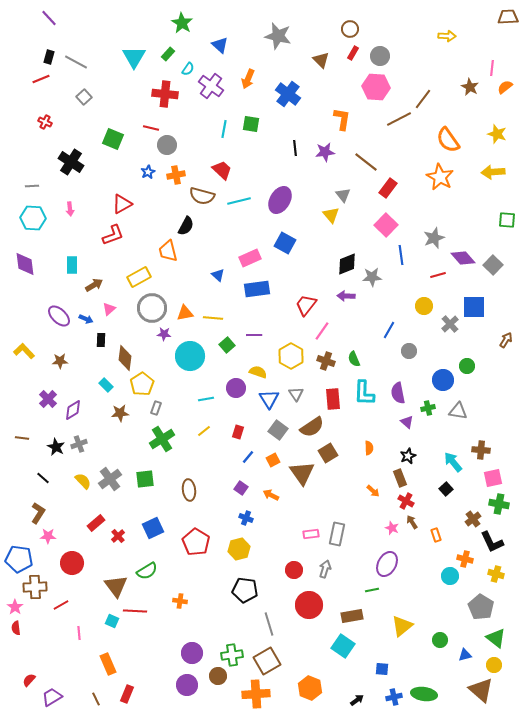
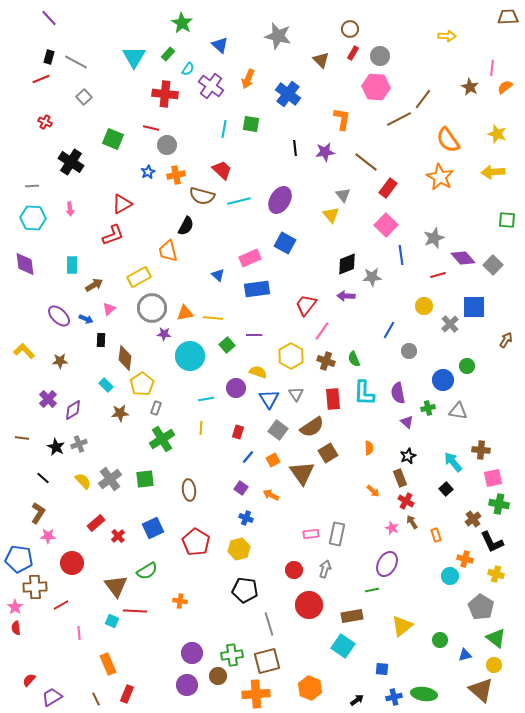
yellow line at (204, 431): moved 3 px left, 3 px up; rotated 48 degrees counterclockwise
brown square at (267, 661): rotated 16 degrees clockwise
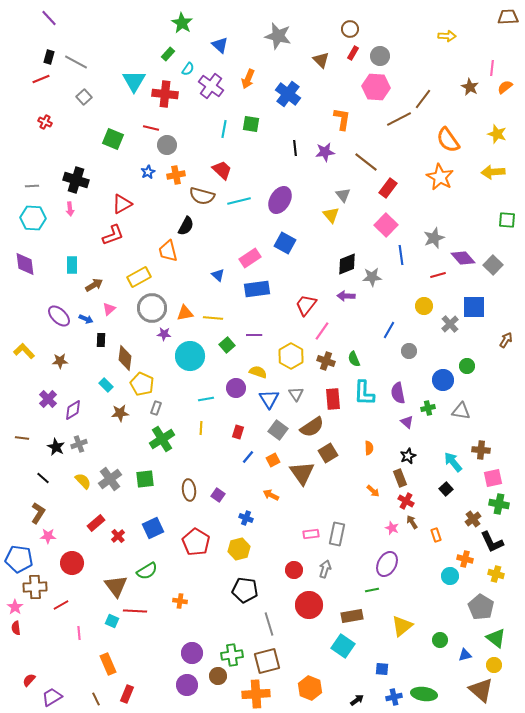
cyan triangle at (134, 57): moved 24 px down
black cross at (71, 162): moved 5 px right, 18 px down; rotated 15 degrees counterclockwise
pink rectangle at (250, 258): rotated 10 degrees counterclockwise
yellow pentagon at (142, 384): rotated 15 degrees counterclockwise
gray triangle at (458, 411): moved 3 px right
purple square at (241, 488): moved 23 px left, 7 px down
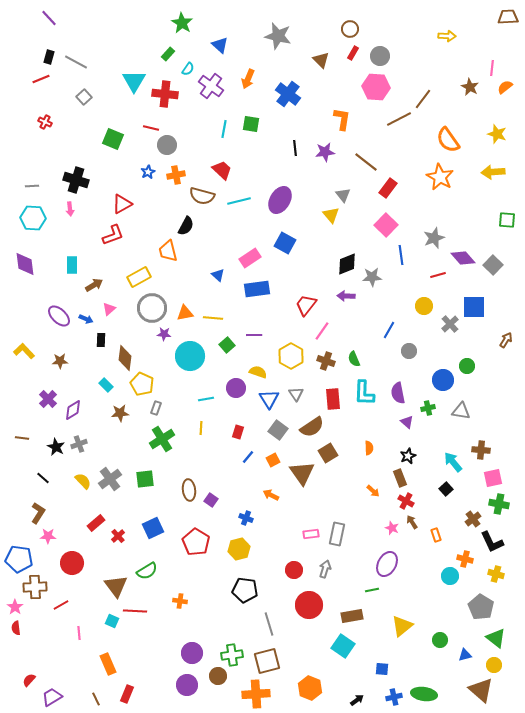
purple square at (218, 495): moved 7 px left, 5 px down
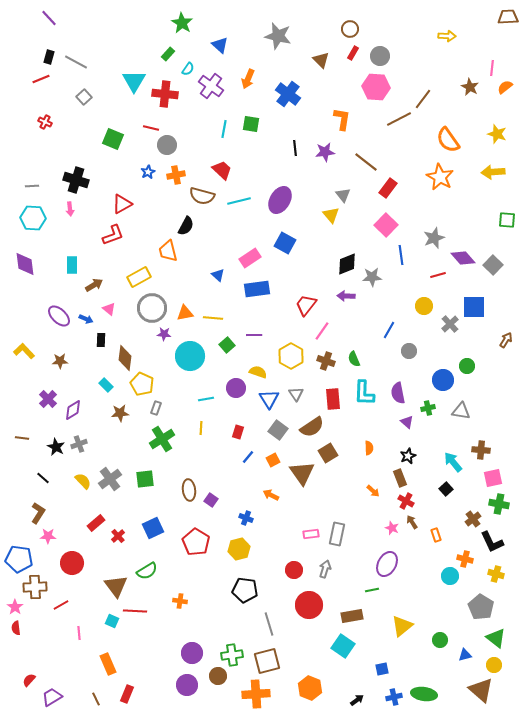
pink triangle at (109, 309): rotated 40 degrees counterclockwise
blue square at (382, 669): rotated 16 degrees counterclockwise
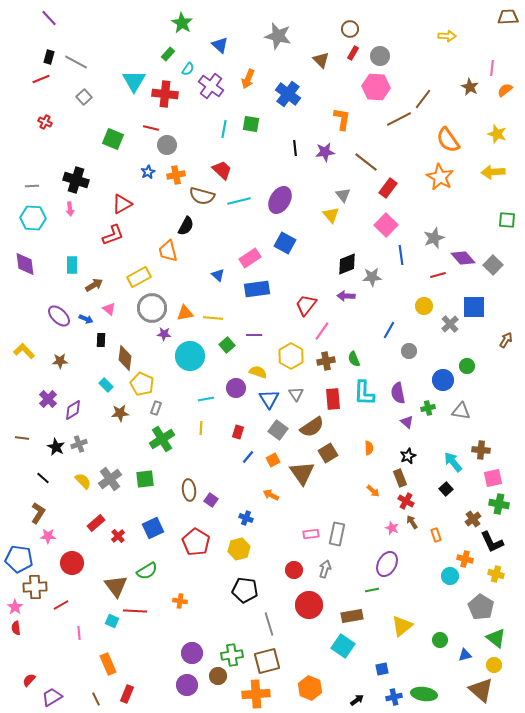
orange semicircle at (505, 87): moved 3 px down
brown cross at (326, 361): rotated 30 degrees counterclockwise
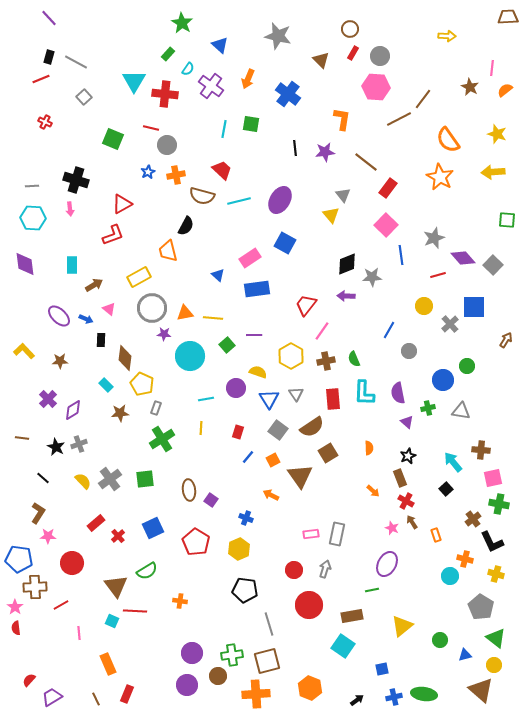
brown triangle at (302, 473): moved 2 px left, 3 px down
yellow hexagon at (239, 549): rotated 10 degrees counterclockwise
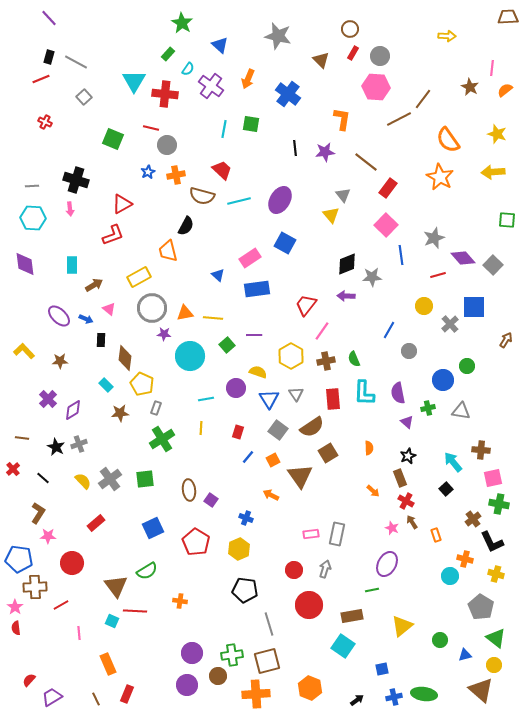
red cross at (118, 536): moved 105 px left, 67 px up
